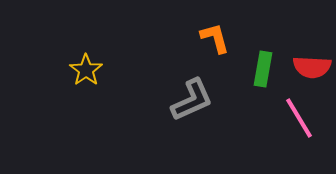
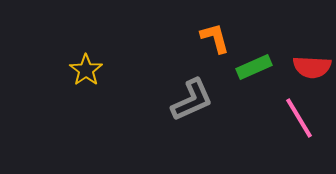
green rectangle: moved 9 px left, 2 px up; rotated 56 degrees clockwise
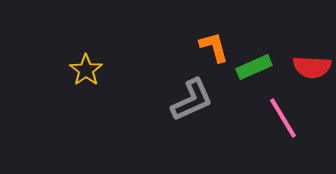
orange L-shape: moved 1 px left, 9 px down
pink line: moved 16 px left
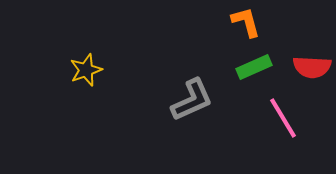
orange L-shape: moved 32 px right, 25 px up
yellow star: rotated 16 degrees clockwise
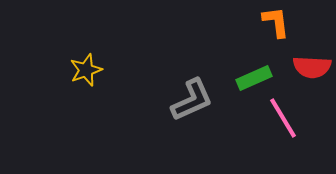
orange L-shape: moved 30 px right; rotated 8 degrees clockwise
green rectangle: moved 11 px down
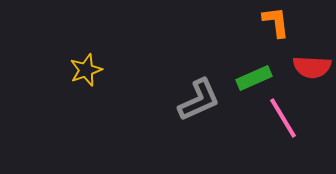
gray L-shape: moved 7 px right
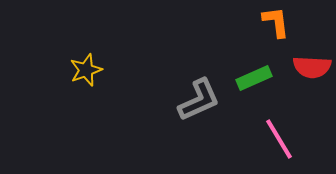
pink line: moved 4 px left, 21 px down
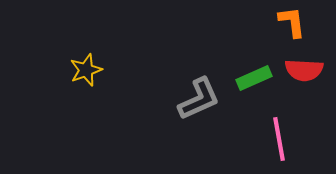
orange L-shape: moved 16 px right
red semicircle: moved 8 px left, 3 px down
gray L-shape: moved 1 px up
pink line: rotated 21 degrees clockwise
